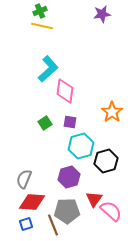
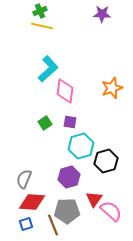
purple star: rotated 12 degrees clockwise
orange star: moved 24 px up; rotated 15 degrees clockwise
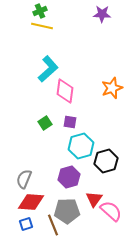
red diamond: moved 1 px left
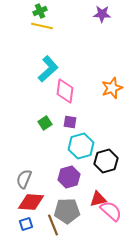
red triangle: moved 4 px right; rotated 42 degrees clockwise
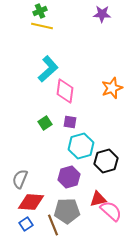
gray semicircle: moved 4 px left
blue square: rotated 16 degrees counterclockwise
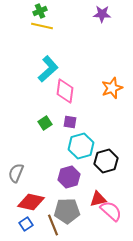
gray semicircle: moved 4 px left, 6 px up
red diamond: rotated 8 degrees clockwise
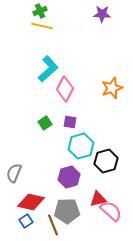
pink diamond: moved 2 px up; rotated 20 degrees clockwise
gray semicircle: moved 2 px left
blue square: moved 3 px up
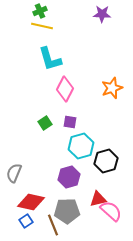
cyan L-shape: moved 2 px right, 10 px up; rotated 116 degrees clockwise
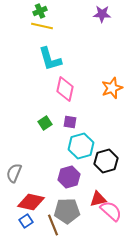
pink diamond: rotated 15 degrees counterclockwise
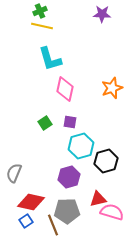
pink semicircle: moved 1 px right, 1 px down; rotated 25 degrees counterclockwise
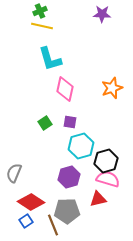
red diamond: rotated 20 degrees clockwise
pink semicircle: moved 4 px left, 33 px up
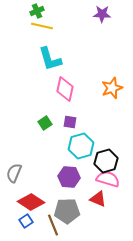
green cross: moved 3 px left
purple hexagon: rotated 20 degrees clockwise
red triangle: rotated 36 degrees clockwise
